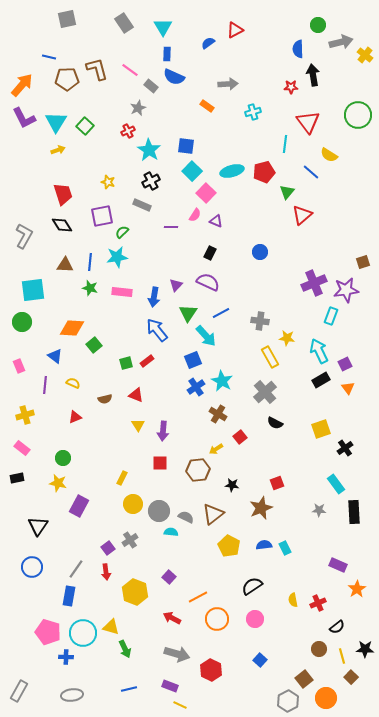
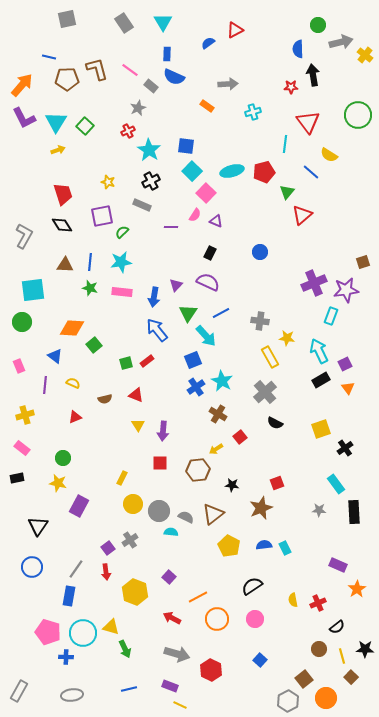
cyan triangle at (163, 27): moved 5 px up
cyan star at (117, 257): moved 4 px right, 5 px down
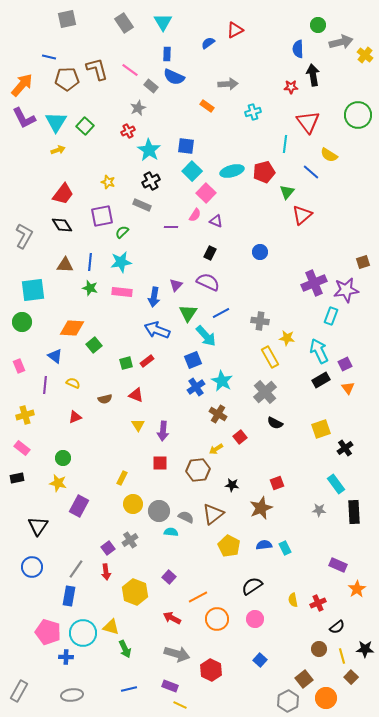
red trapezoid at (63, 194): rotated 55 degrees clockwise
blue arrow at (157, 330): rotated 30 degrees counterclockwise
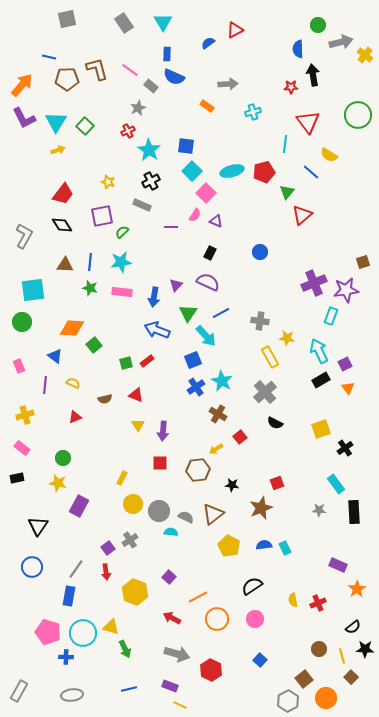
black semicircle at (337, 627): moved 16 px right
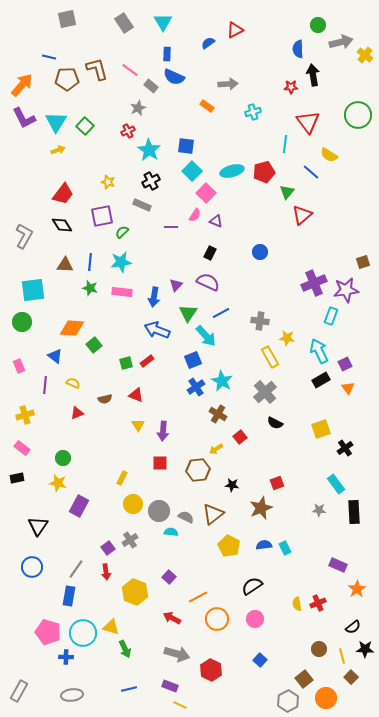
red triangle at (75, 417): moved 2 px right, 4 px up
yellow semicircle at (293, 600): moved 4 px right, 4 px down
